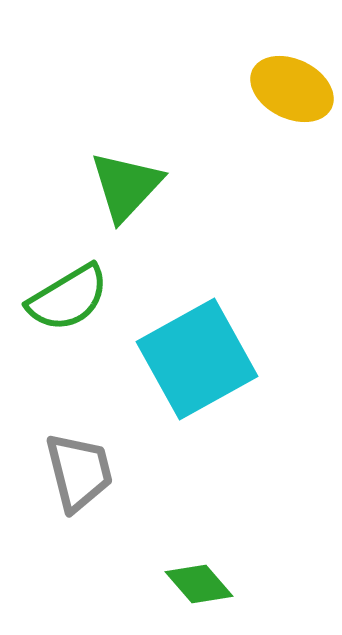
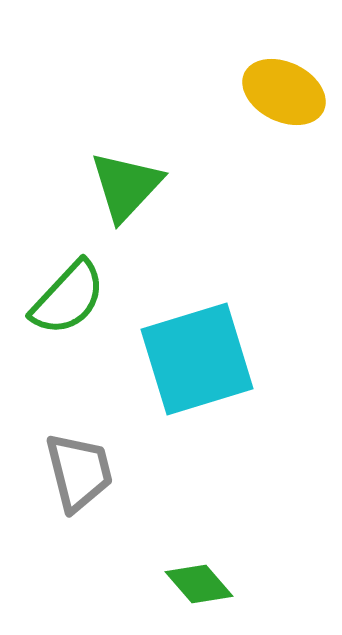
yellow ellipse: moved 8 px left, 3 px down
green semicircle: rotated 16 degrees counterclockwise
cyan square: rotated 12 degrees clockwise
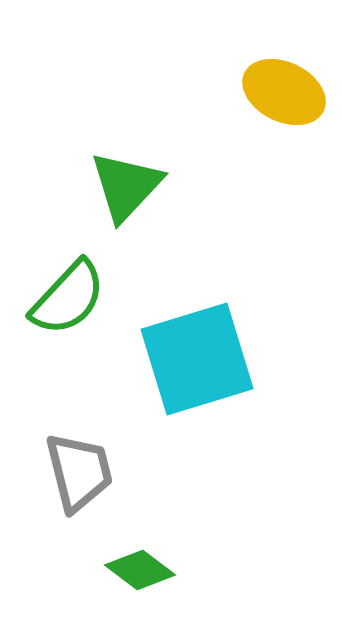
green diamond: moved 59 px left, 14 px up; rotated 12 degrees counterclockwise
